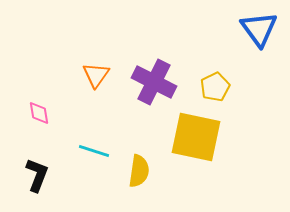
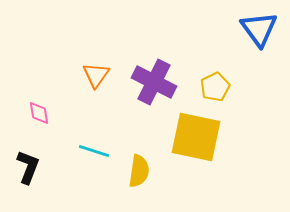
black L-shape: moved 9 px left, 8 px up
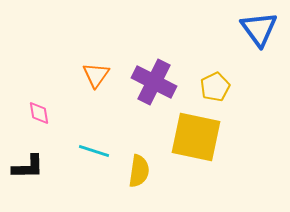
black L-shape: rotated 68 degrees clockwise
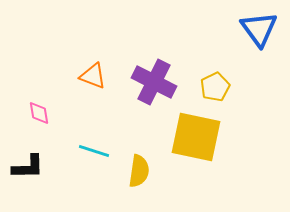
orange triangle: moved 3 px left, 1 px down; rotated 44 degrees counterclockwise
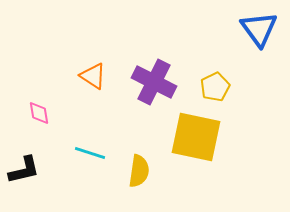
orange triangle: rotated 12 degrees clockwise
cyan line: moved 4 px left, 2 px down
black L-shape: moved 4 px left, 3 px down; rotated 12 degrees counterclockwise
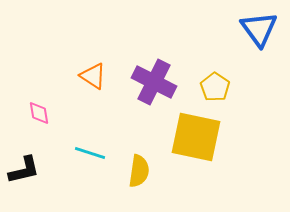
yellow pentagon: rotated 12 degrees counterclockwise
